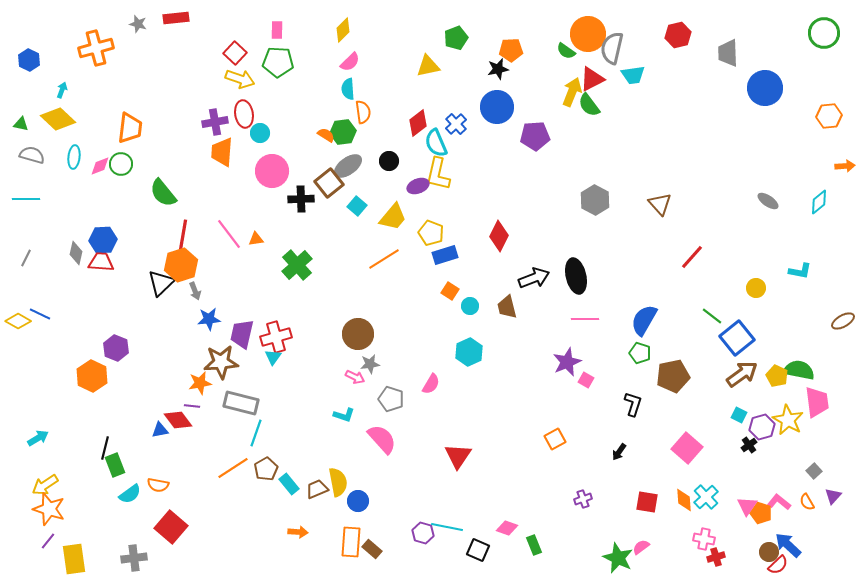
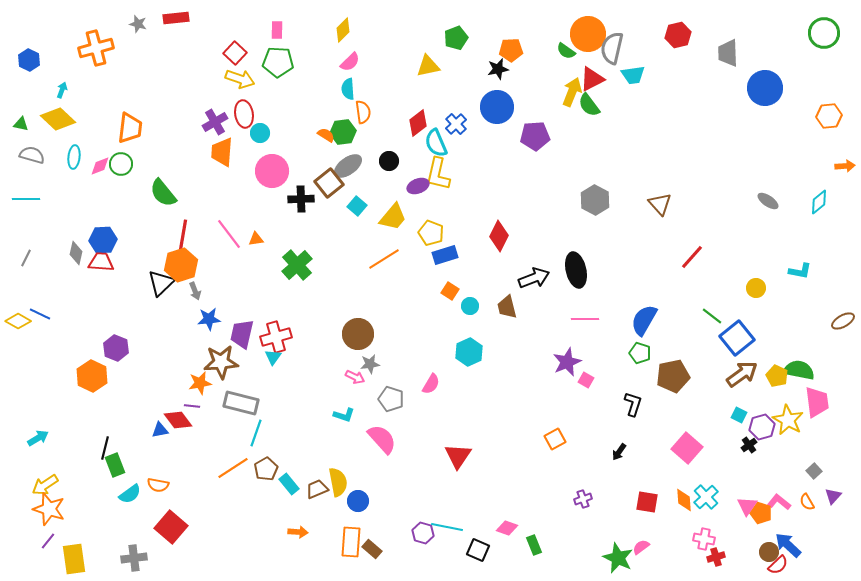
purple cross at (215, 122): rotated 20 degrees counterclockwise
black ellipse at (576, 276): moved 6 px up
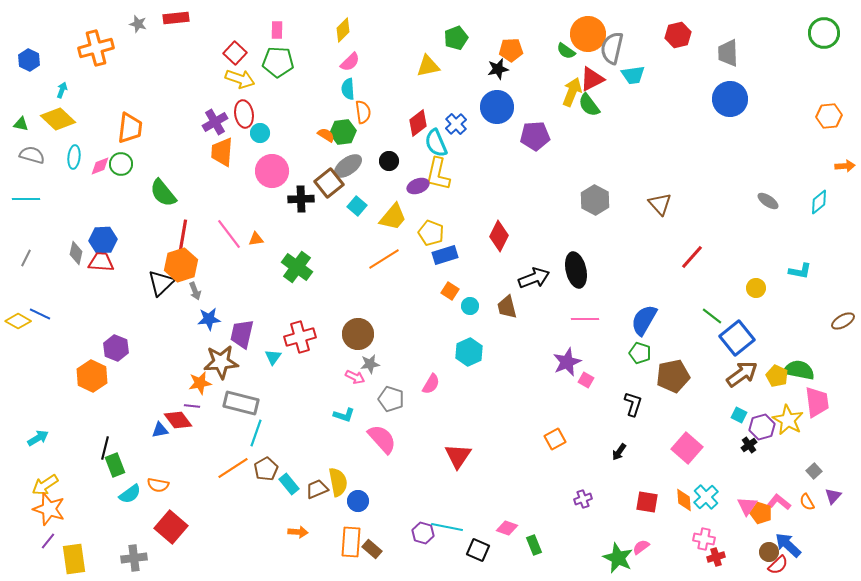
blue circle at (765, 88): moved 35 px left, 11 px down
green cross at (297, 265): moved 2 px down; rotated 12 degrees counterclockwise
red cross at (276, 337): moved 24 px right
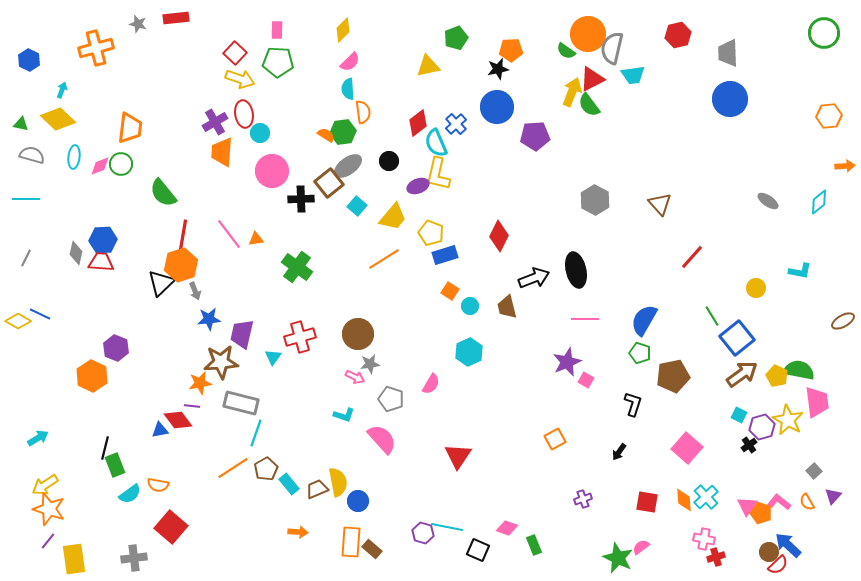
green line at (712, 316): rotated 20 degrees clockwise
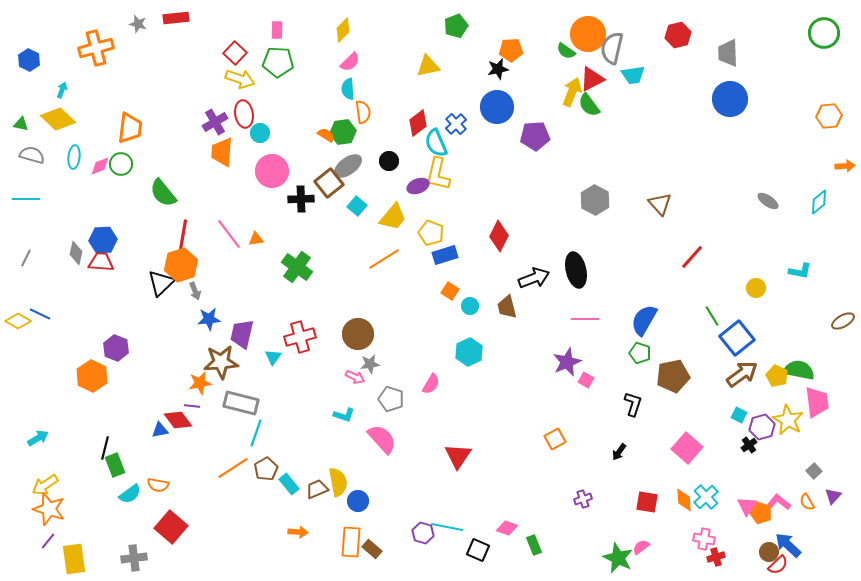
green pentagon at (456, 38): moved 12 px up
